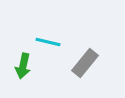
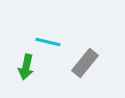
green arrow: moved 3 px right, 1 px down
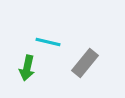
green arrow: moved 1 px right, 1 px down
